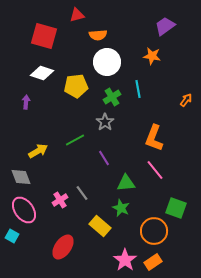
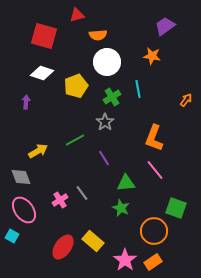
yellow pentagon: rotated 15 degrees counterclockwise
yellow rectangle: moved 7 px left, 15 px down
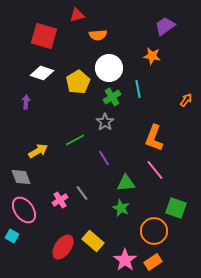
white circle: moved 2 px right, 6 px down
yellow pentagon: moved 2 px right, 4 px up; rotated 10 degrees counterclockwise
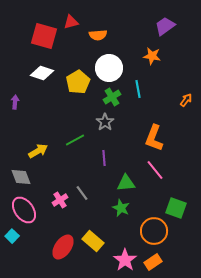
red triangle: moved 6 px left, 7 px down
purple arrow: moved 11 px left
purple line: rotated 28 degrees clockwise
cyan square: rotated 16 degrees clockwise
